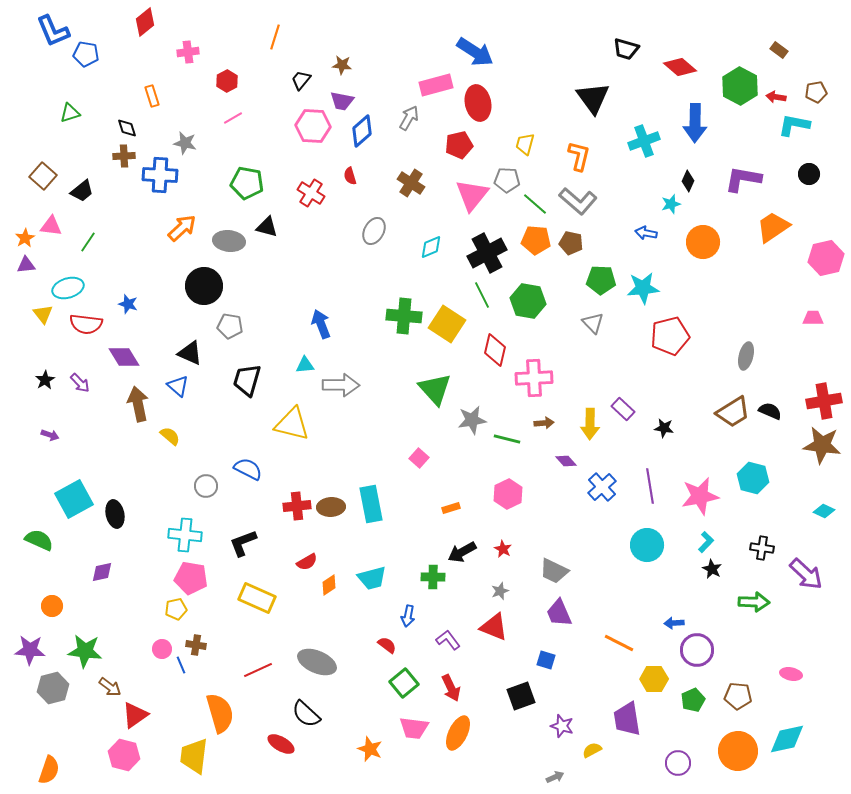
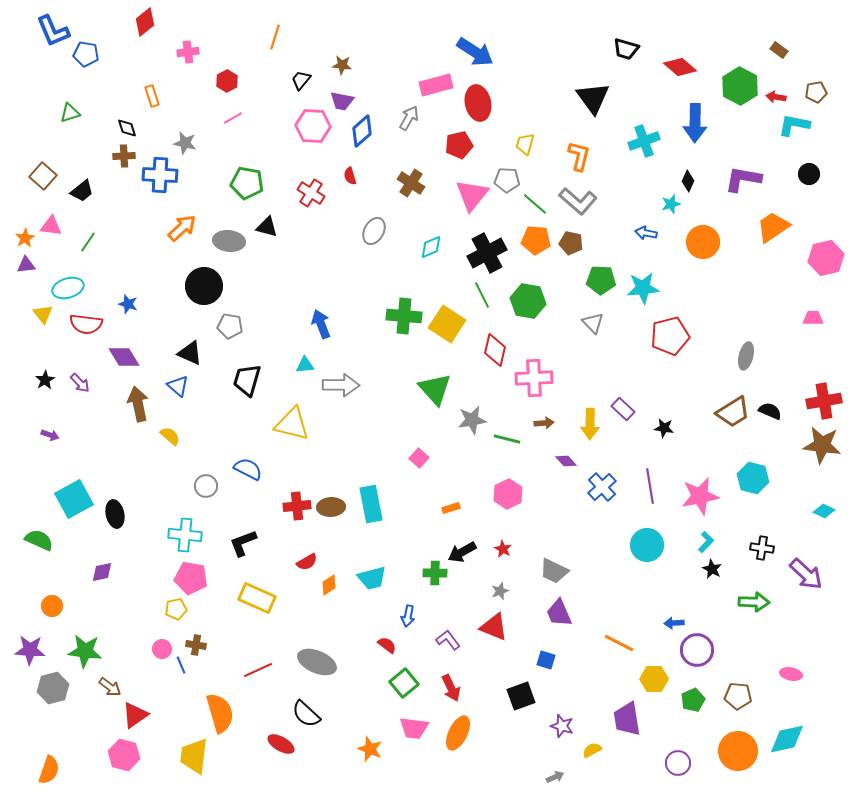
green cross at (433, 577): moved 2 px right, 4 px up
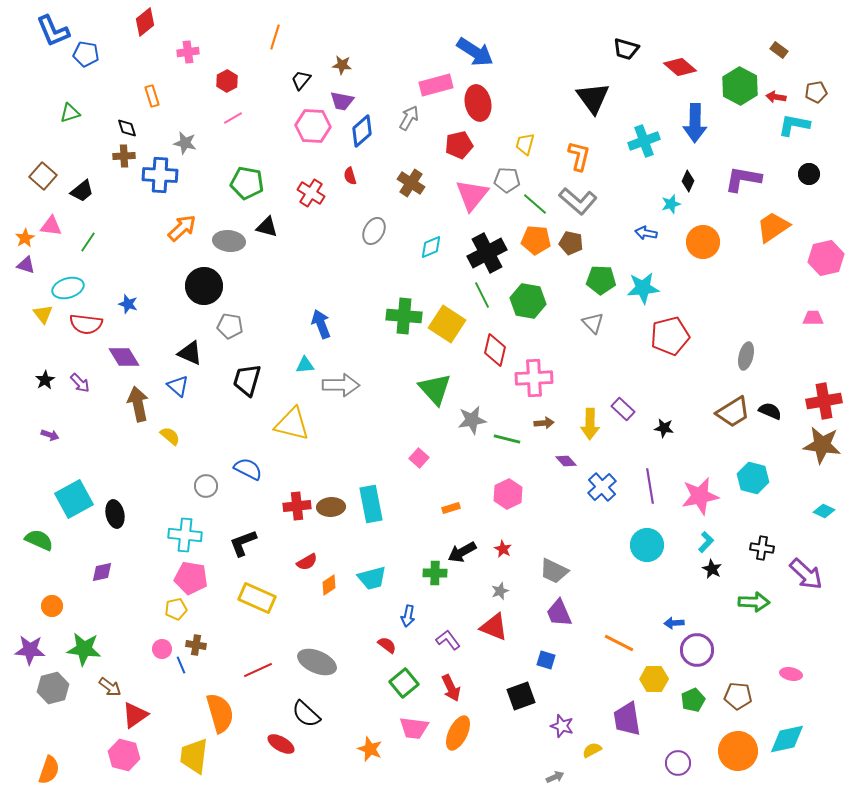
purple triangle at (26, 265): rotated 24 degrees clockwise
green star at (85, 651): moved 1 px left, 2 px up
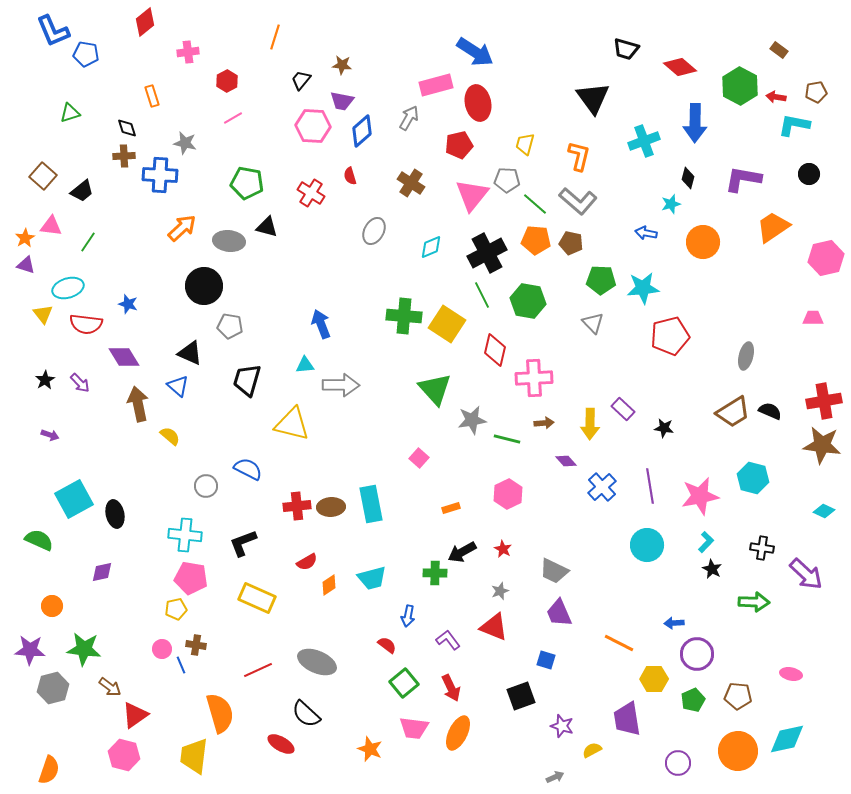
black diamond at (688, 181): moved 3 px up; rotated 10 degrees counterclockwise
purple circle at (697, 650): moved 4 px down
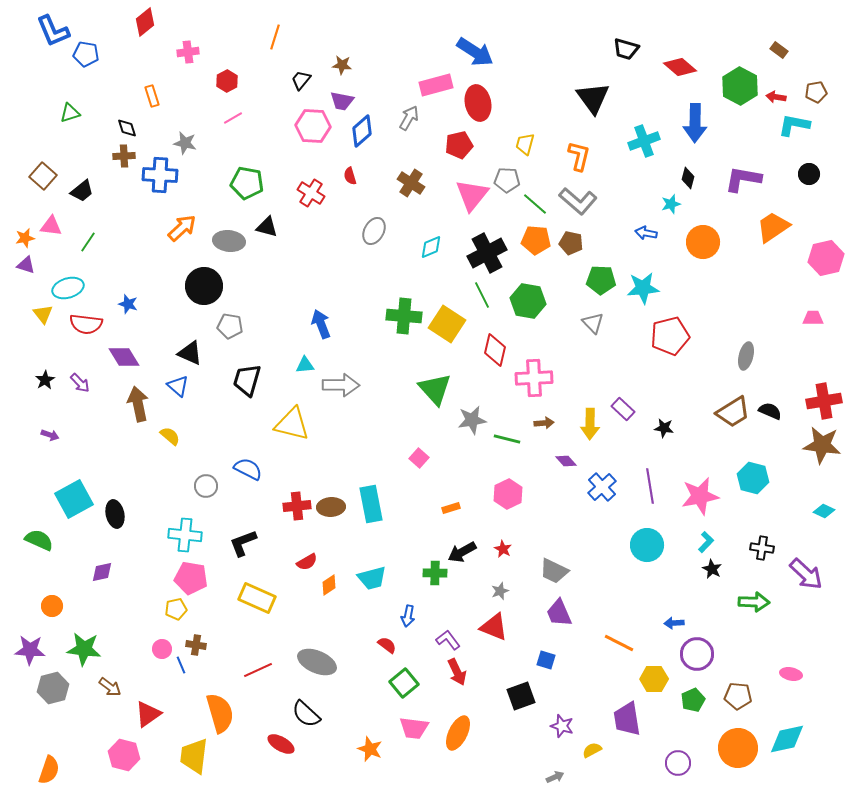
orange star at (25, 238): rotated 18 degrees clockwise
red arrow at (451, 688): moved 6 px right, 16 px up
red triangle at (135, 715): moved 13 px right, 1 px up
orange circle at (738, 751): moved 3 px up
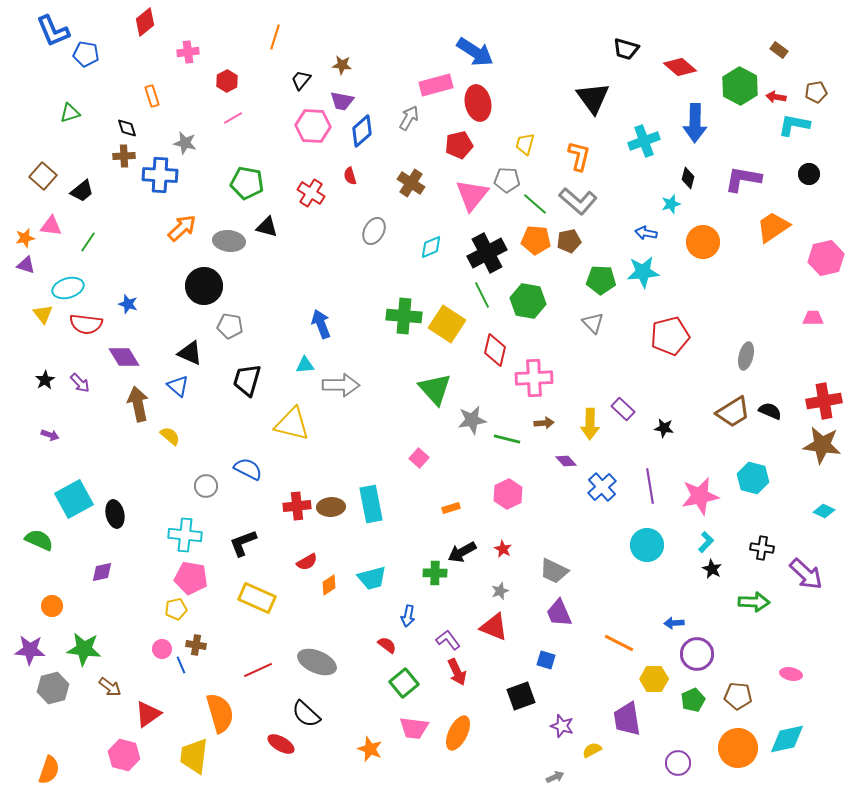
brown pentagon at (571, 243): moved 2 px left, 2 px up; rotated 25 degrees counterclockwise
cyan star at (643, 288): moved 16 px up
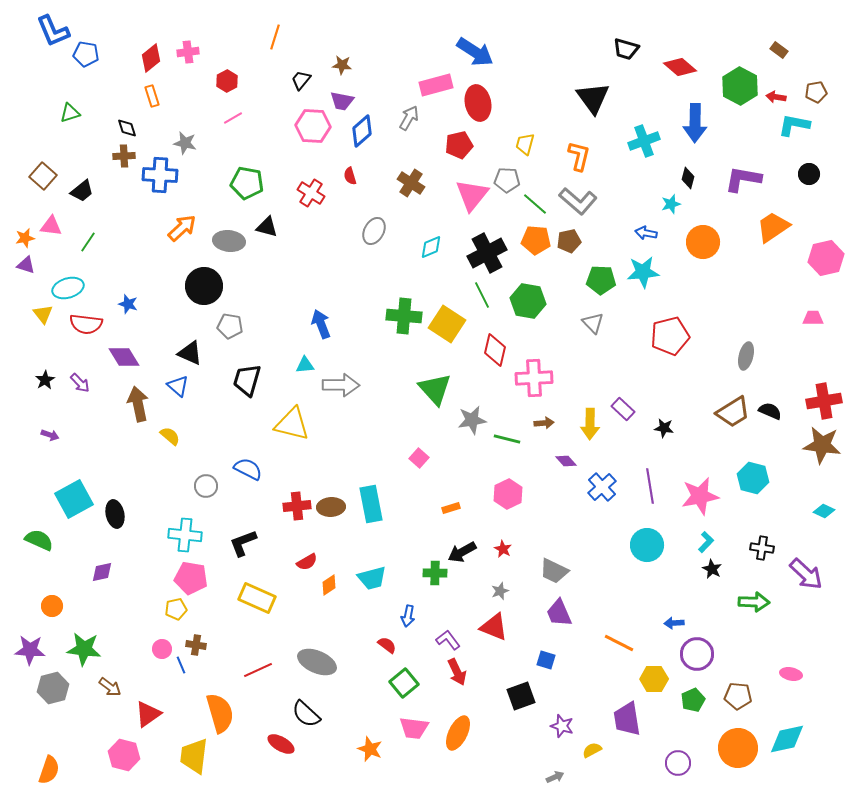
red diamond at (145, 22): moved 6 px right, 36 px down
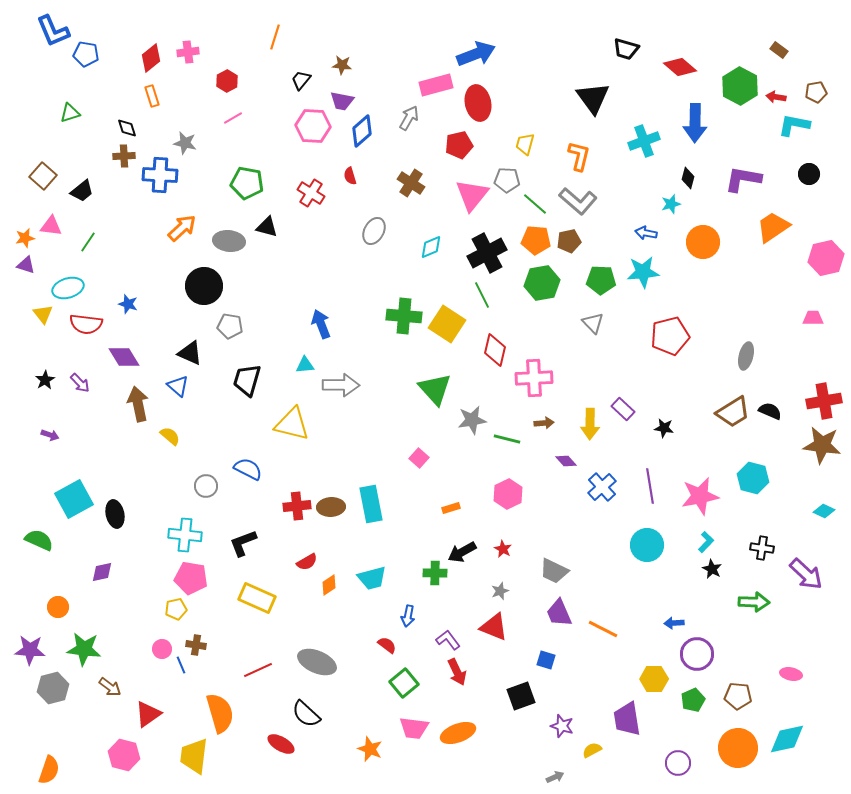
blue arrow at (475, 52): moved 1 px right, 2 px down; rotated 54 degrees counterclockwise
green hexagon at (528, 301): moved 14 px right, 18 px up; rotated 20 degrees counterclockwise
orange circle at (52, 606): moved 6 px right, 1 px down
orange line at (619, 643): moved 16 px left, 14 px up
orange ellipse at (458, 733): rotated 44 degrees clockwise
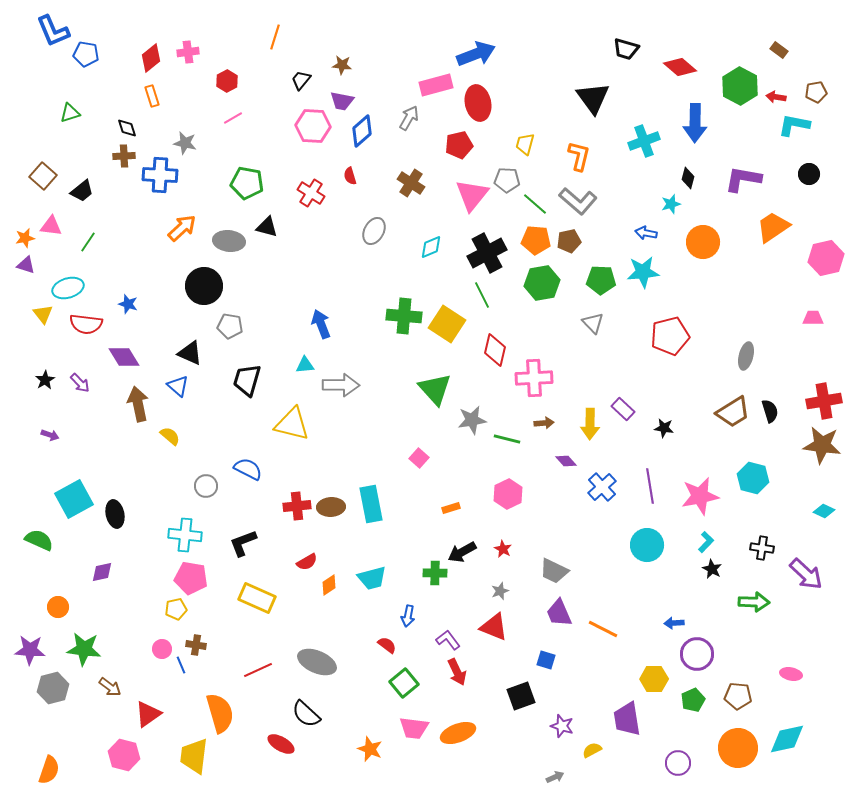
black semicircle at (770, 411): rotated 50 degrees clockwise
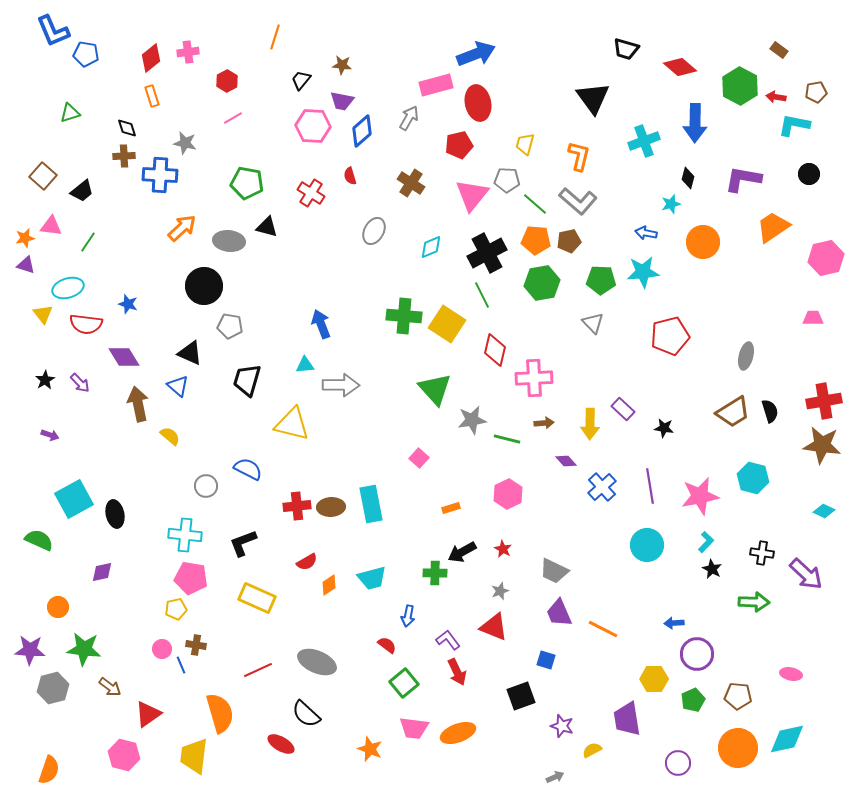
black cross at (762, 548): moved 5 px down
